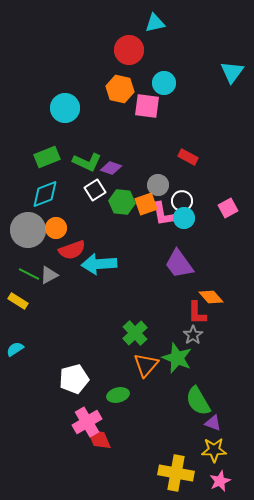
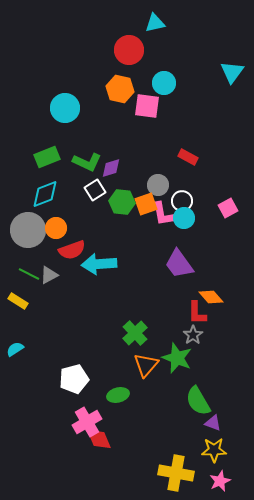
purple diamond at (111, 168): rotated 35 degrees counterclockwise
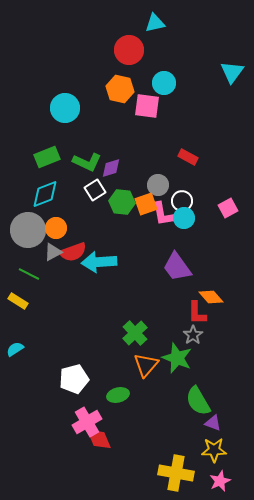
red semicircle at (72, 250): moved 1 px right, 2 px down
cyan arrow at (99, 264): moved 2 px up
purple trapezoid at (179, 264): moved 2 px left, 3 px down
gray triangle at (49, 275): moved 4 px right, 23 px up
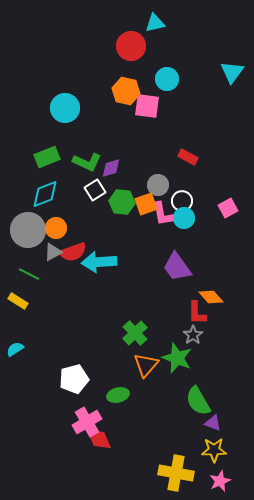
red circle at (129, 50): moved 2 px right, 4 px up
cyan circle at (164, 83): moved 3 px right, 4 px up
orange hexagon at (120, 89): moved 6 px right, 2 px down
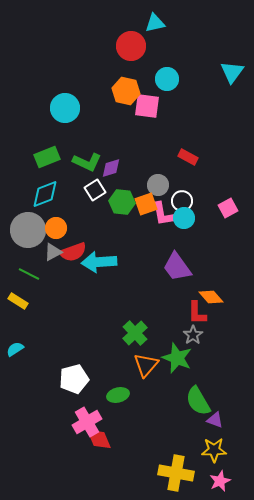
purple triangle at (213, 423): moved 2 px right, 3 px up
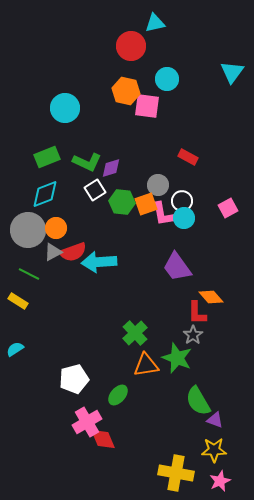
orange triangle at (146, 365): rotated 40 degrees clockwise
green ellipse at (118, 395): rotated 35 degrees counterclockwise
red diamond at (99, 439): moved 4 px right
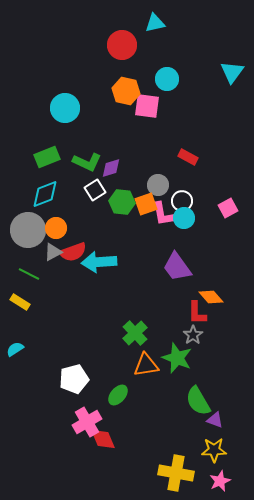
red circle at (131, 46): moved 9 px left, 1 px up
yellow rectangle at (18, 301): moved 2 px right, 1 px down
